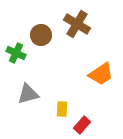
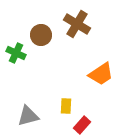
gray triangle: moved 22 px down
yellow rectangle: moved 4 px right, 3 px up
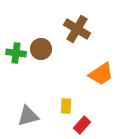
brown cross: moved 5 px down
brown circle: moved 14 px down
green cross: rotated 18 degrees counterclockwise
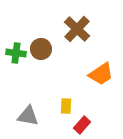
brown cross: rotated 12 degrees clockwise
gray triangle: rotated 25 degrees clockwise
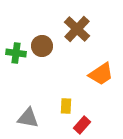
brown circle: moved 1 px right, 3 px up
gray triangle: moved 2 px down
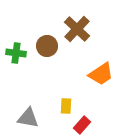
brown circle: moved 5 px right
